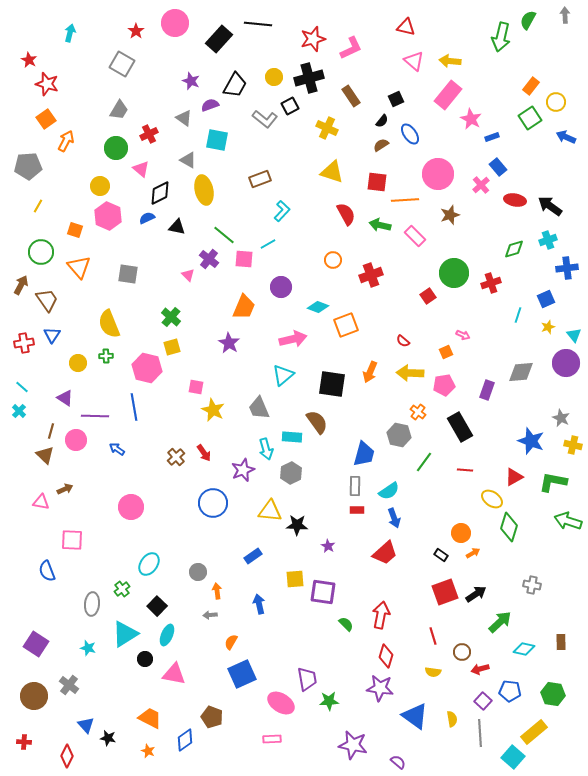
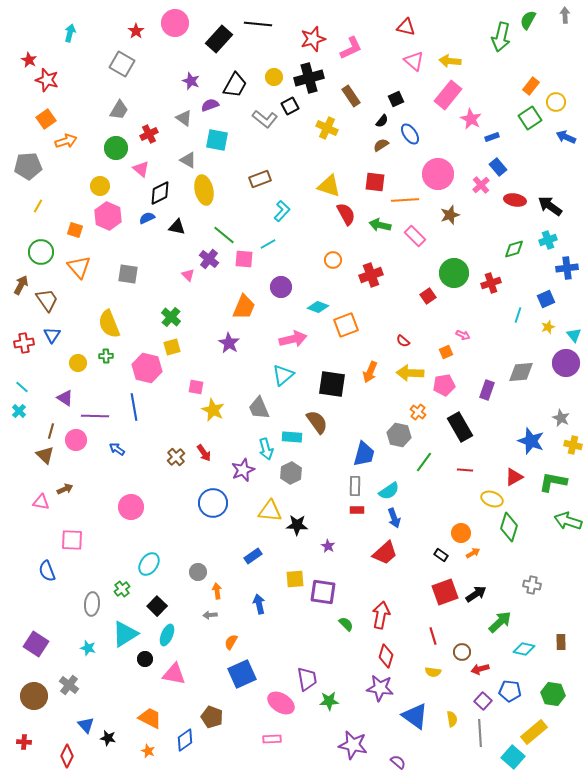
red star at (47, 84): moved 4 px up
orange arrow at (66, 141): rotated 45 degrees clockwise
yellow triangle at (332, 172): moved 3 px left, 14 px down
red square at (377, 182): moved 2 px left
yellow ellipse at (492, 499): rotated 15 degrees counterclockwise
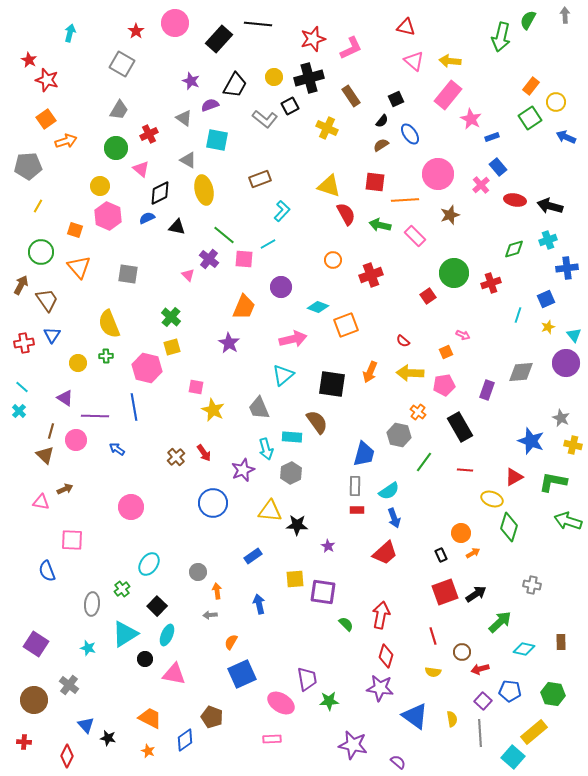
black arrow at (550, 206): rotated 20 degrees counterclockwise
black rectangle at (441, 555): rotated 32 degrees clockwise
brown circle at (34, 696): moved 4 px down
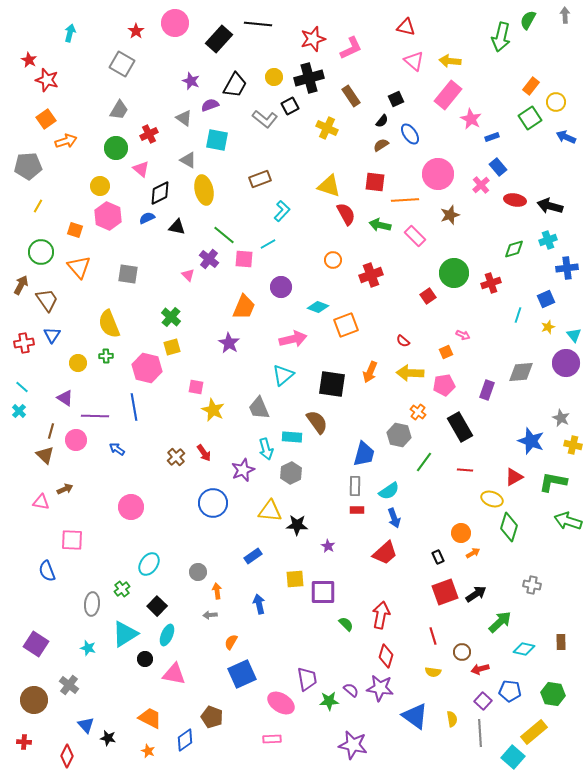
black rectangle at (441, 555): moved 3 px left, 2 px down
purple square at (323, 592): rotated 8 degrees counterclockwise
purple semicircle at (398, 762): moved 47 px left, 72 px up
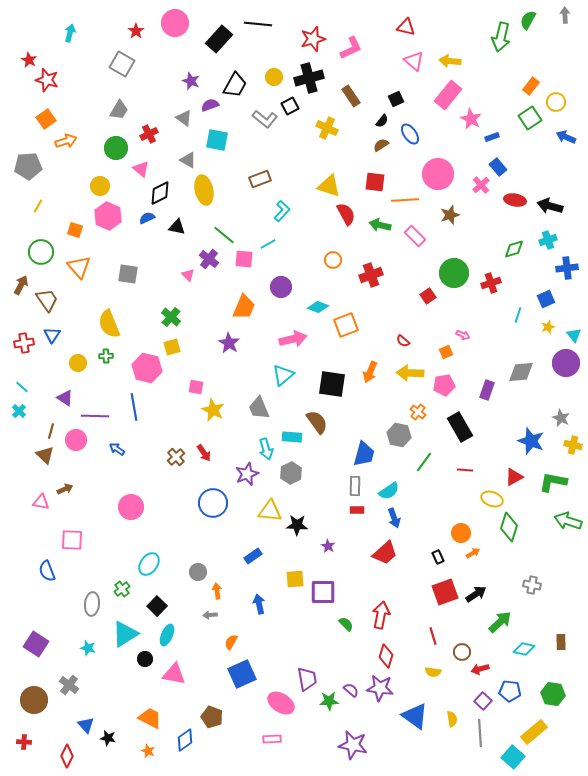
purple star at (243, 470): moved 4 px right, 4 px down
